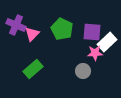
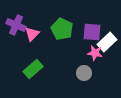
pink star: rotated 14 degrees clockwise
gray circle: moved 1 px right, 2 px down
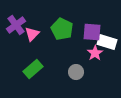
purple cross: rotated 30 degrees clockwise
white rectangle: rotated 60 degrees clockwise
pink star: rotated 28 degrees clockwise
gray circle: moved 8 px left, 1 px up
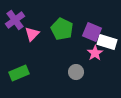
purple cross: moved 1 px left, 5 px up
purple square: rotated 18 degrees clockwise
green rectangle: moved 14 px left, 4 px down; rotated 18 degrees clockwise
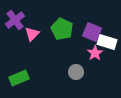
green rectangle: moved 5 px down
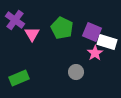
purple cross: rotated 18 degrees counterclockwise
green pentagon: moved 1 px up
pink triangle: rotated 14 degrees counterclockwise
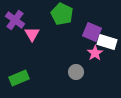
green pentagon: moved 14 px up
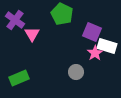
white rectangle: moved 4 px down
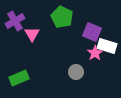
green pentagon: moved 3 px down
purple cross: moved 1 px down; rotated 24 degrees clockwise
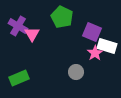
purple cross: moved 3 px right, 5 px down; rotated 30 degrees counterclockwise
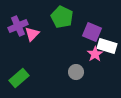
purple cross: rotated 36 degrees clockwise
pink triangle: rotated 14 degrees clockwise
pink star: moved 1 px down
green rectangle: rotated 18 degrees counterclockwise
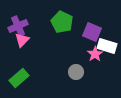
green pentagon: moved 5 px down
pink triangle: moved 10 px left, 6 px down
